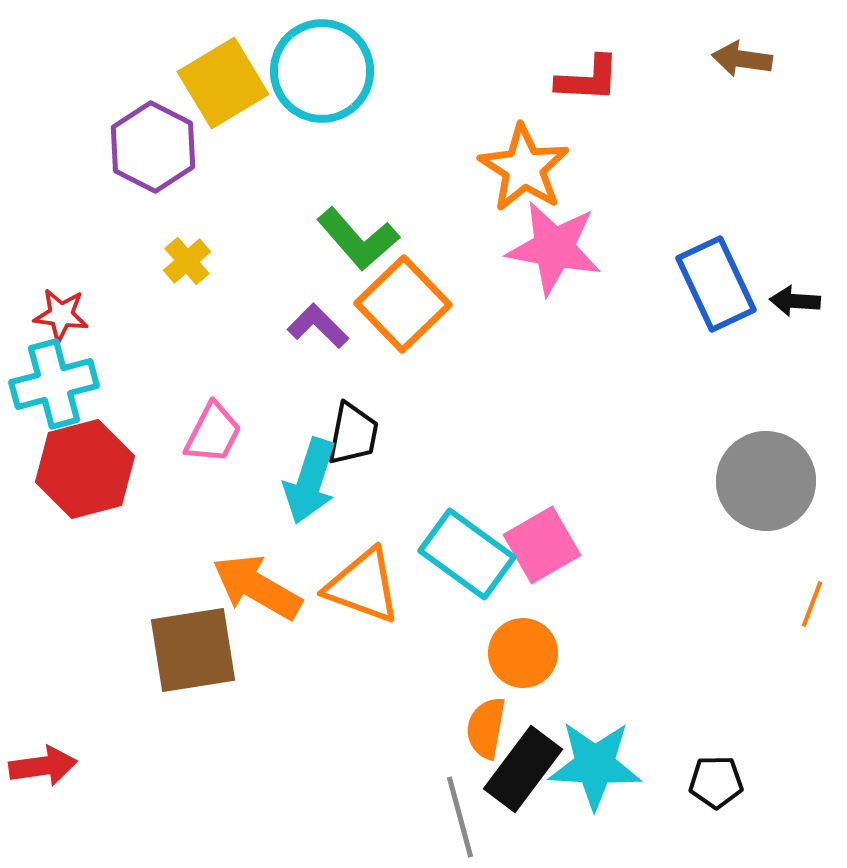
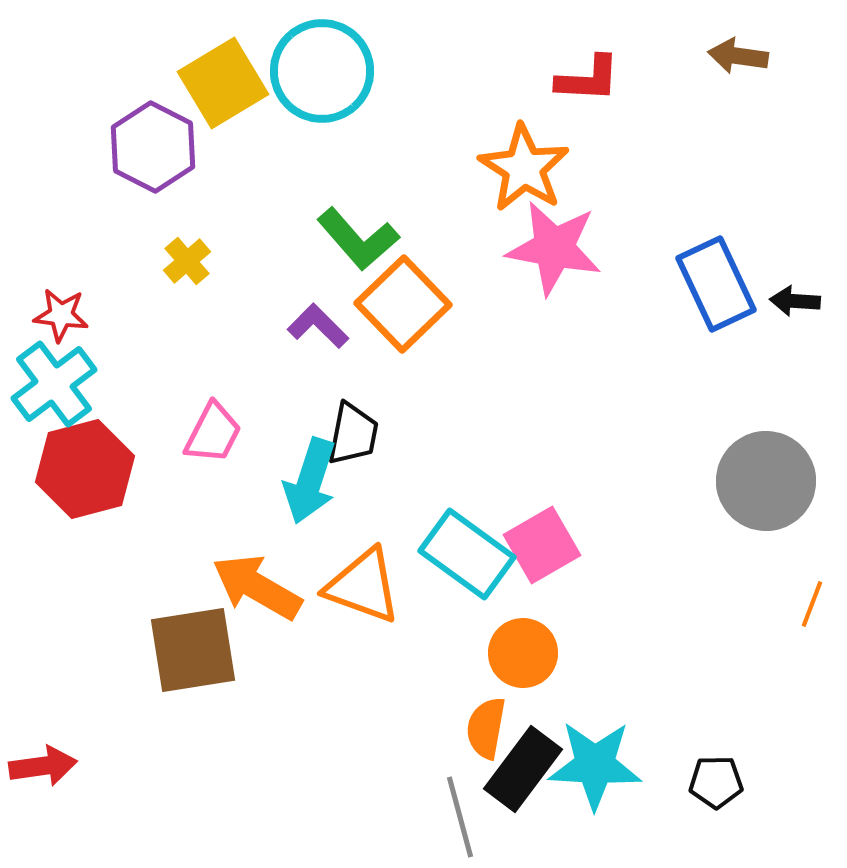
brown arrow: moved 4 px left, 3 px up
cyan cross: rotated 22 degrees counterclockwise
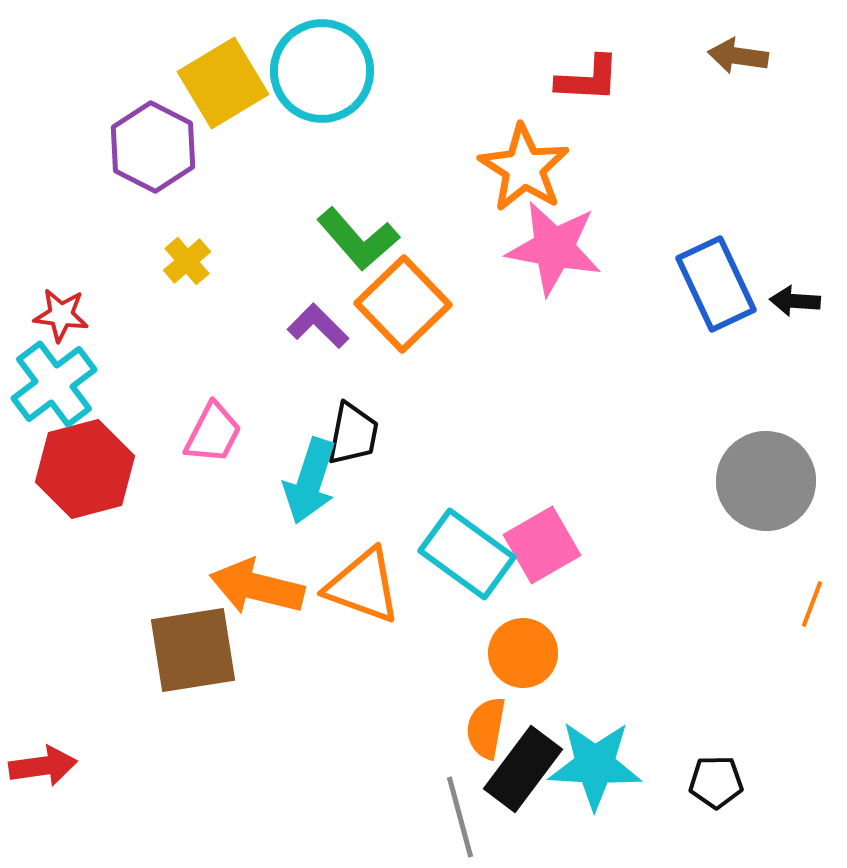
orange arrow: rotated 16 degrees counterclockwise
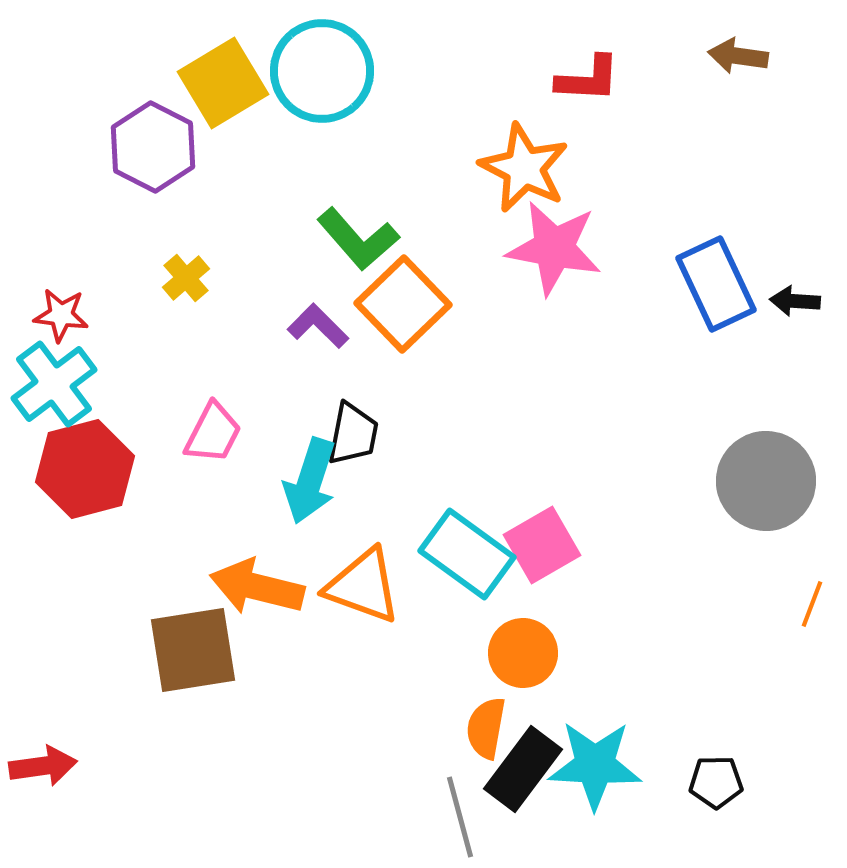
orange star: rotated 6 degrees counterclockwise
yellow cross: moved 1 px left, 17 px down
